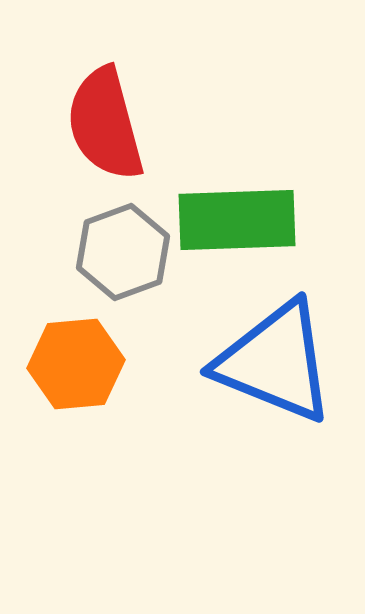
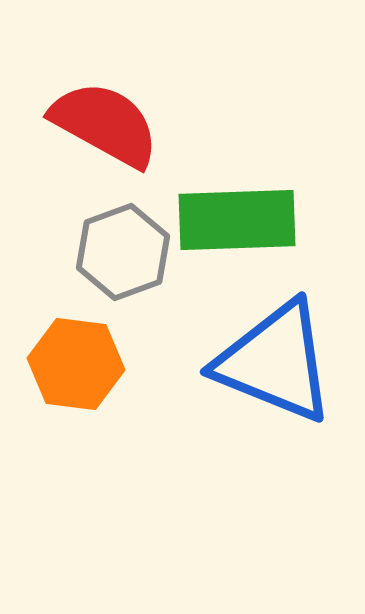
red semicircle: rotated 134 degrees clockwise
orange hexagon: rotated 12 degrees clockwise
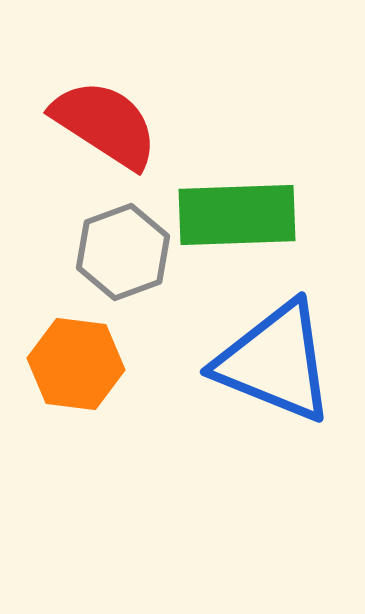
red semicircle: rotated 4 degrees clockwise
green rectangle: moved 5 px up
